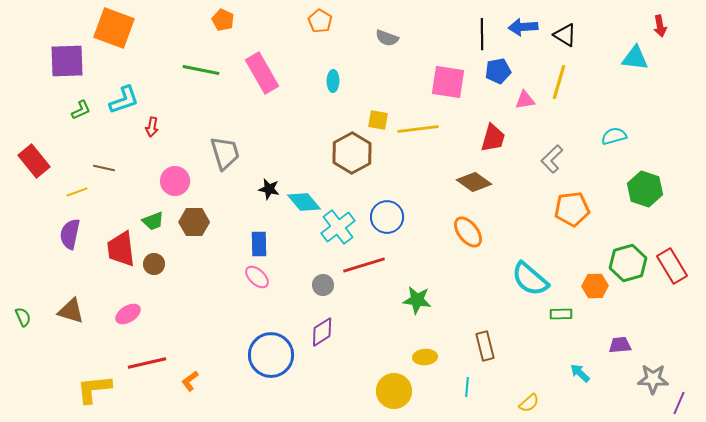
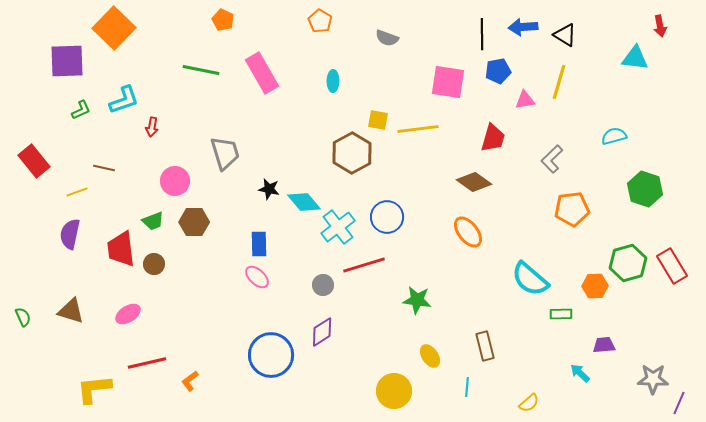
orange square at (114, 28): rotated 24 degrees clockwise
purple trapezoid at (620, 345): moved 16 px left
yellow ellipse at (425, 357): moved 5 px right, 1 px up; rotated 60 degrees clockwise
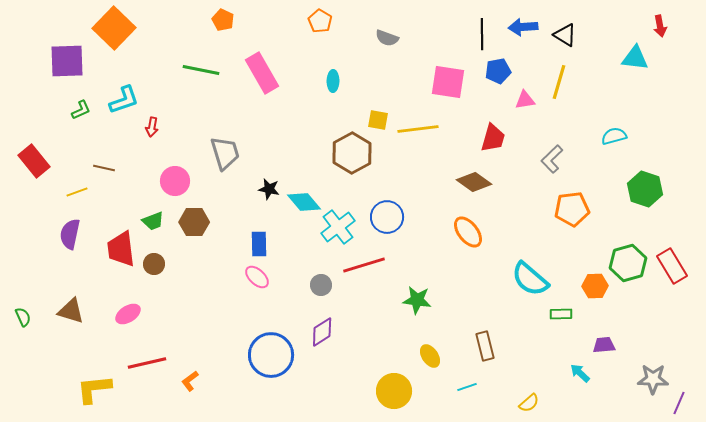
gray circle at (323, 285): moved 2 px left
cyan line at (467, 387): rotated 66 degrees clockwise
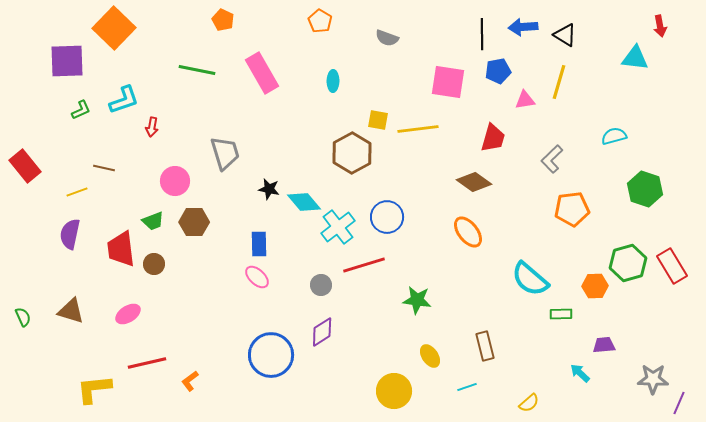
green line at (201, 70): moved 4 px left
red rectangle at (34, 161): moved 9 px left, 5 px down
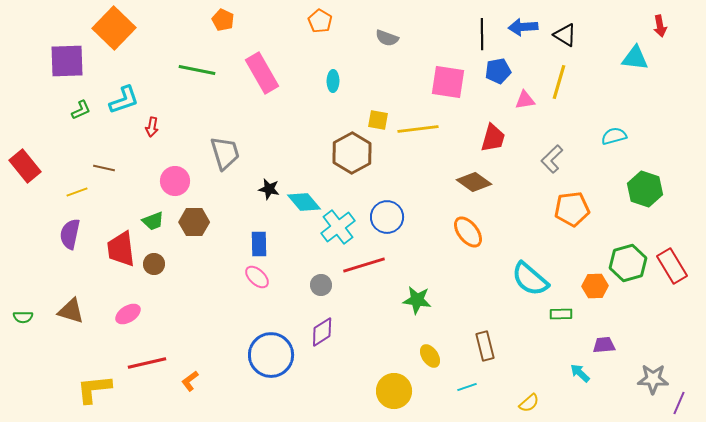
green semicircle at (23, 317): rotated 114 degrees clockwise
